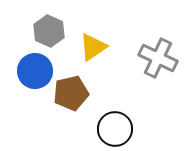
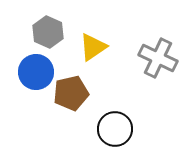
gray hexagon: moved 1 px left, 1 px down
blue circle: moved 1 px right, 1 px down
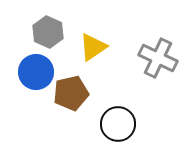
black circle: moved 3 px right, 5 px up
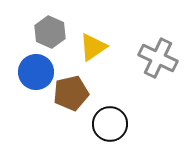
gray hexagon: moved 2 px right
black circle: moved 8 px left
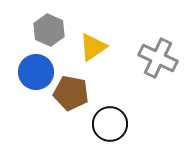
gray hexagon: moved 1 px left, 2 px up
brown pentagon: rotated 24 degrees clockwise
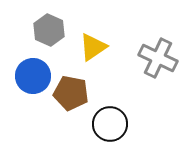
blue circle: moved 3 px left, 4 px down
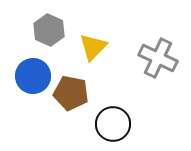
yellow triangle: rotated 12 degrees counterclockwise
black circle: moved 3 px right
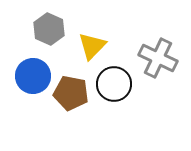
gray hexagon: moved 1 px up
yellow triangle: moved 1 px left, 1 px up
black circle: moved 1 px right, 40 px up
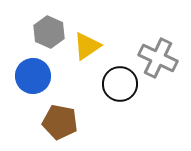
gray hexagon: moved 3 px down
yellow triangle: moved 5 px left; rotated 12 degrees clockwise
black circle: moved 6 px right
brown pentagon: moved 11 px left, 29 px down
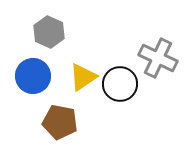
yellow triangle: moved 4 px left, 31 px down
